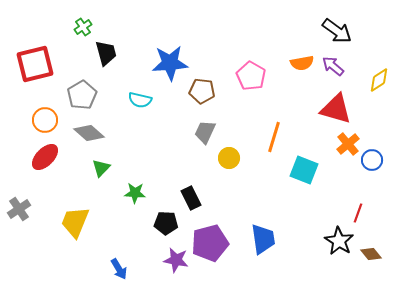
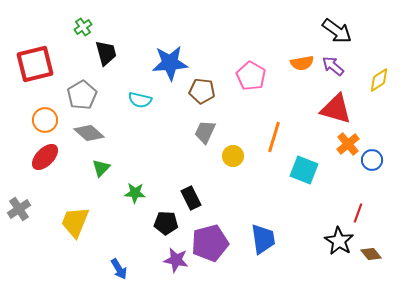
yellow circle: moved 4 px right, 2 px up
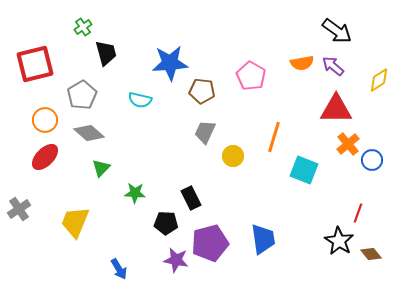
red triangle: rotated 16 degrees counterclockwise
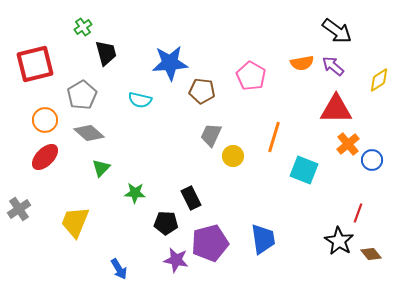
gray trapezoid: moved 6 px right, 3 px down
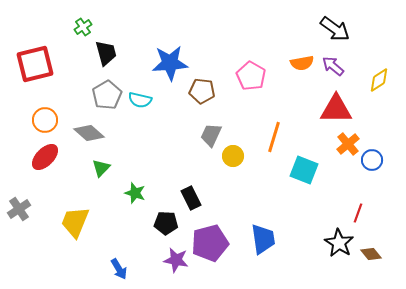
black arrow: moved 2 px left, 2 px up
gray pentagon: moved 25 px right
green star: rotated 15 degrees clockwise
black star: moved 2 px down
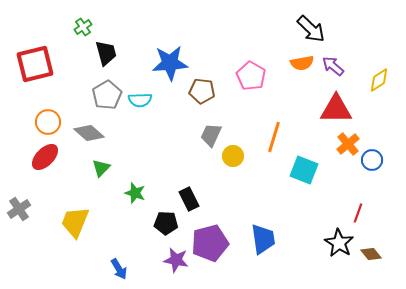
black arrow: moved 24 px left; rotated 8 degrees clockwise
cyan semicircle: rotated 15 degrees counterclockwise
orange circle: moved 3 px right, 2 px down
black rectangle: moved 2 px left, 1 px down
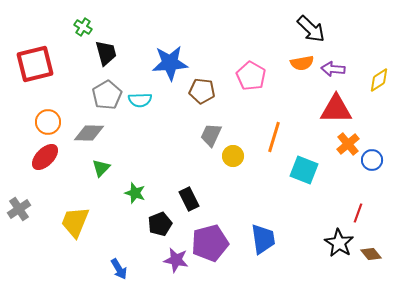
green cross: rotated 24 degrees counterclockwise
purple arrow: moved 3 px down; rotated 35 degrees counterclockwise
gray diamond: rotated 40 degrees counterclockwise
black pentagon: moved 6 px left, 1 px down; rotated 25 degrees counterclockwise
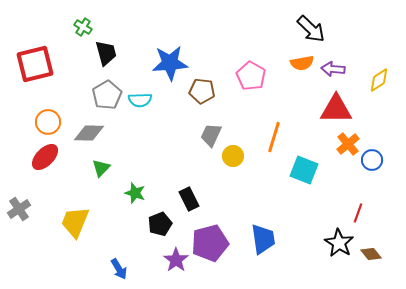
purple star: rotated 25 degrees clockwise
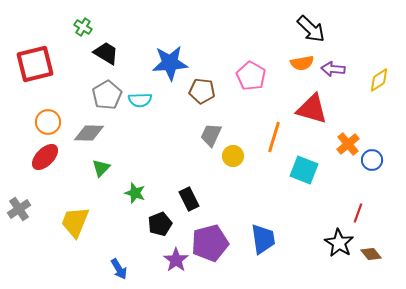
black trapezoid: rotated 44 degrees counterclockwise
red triangle: moved 24 px left; rotated 16 degrees clockwise
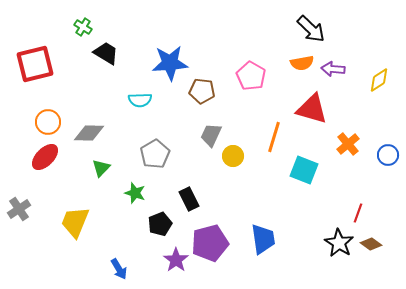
gray pentagon: moved 48 px right, 59 px down
blue circle: moved 16 px right, 5 px up
brown diamond: moved 10 px up; rotated 15 degrees counterclockwise
